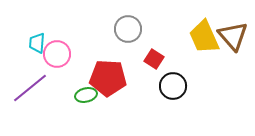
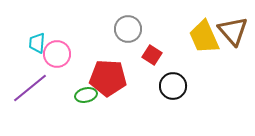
brown triangle: moved 5 px up
red square: moved 2 px left, 4 px up
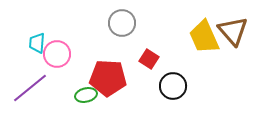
gray circle: moved 6 px left, 6 px up
red square: moved 3 px left, 4 px down
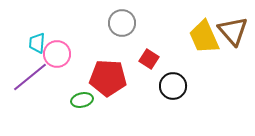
purple line: moved 11 px up
green ellipse: moved 4 px left, 5 px down
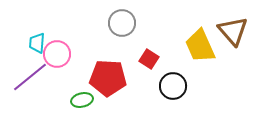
yellow trapezoid: moved 4 px left, 9 px down
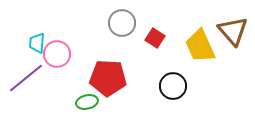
red square: moved 6 px right, 21 px up
purple line: moved 4 px left, 1 px down
green ellipse: moved 5 px right, 2 px down
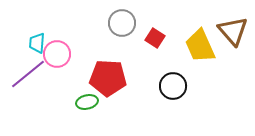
purple line: moved 2 px right, 4 px up
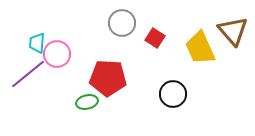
yellow trapezoid: moved 2 px down
black circle: moved 8 px down
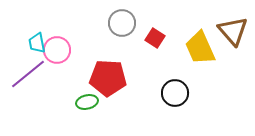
cyan trapezoid: rotated 15 degrees counterclockwise
pink circle: moved 4 px up
black circle: moved 2 px right, 1 px up
